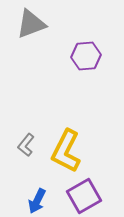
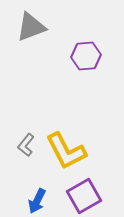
gray triangle: moved 3 px down
yellow L-shape: rotated 54 degrees counterclockwise
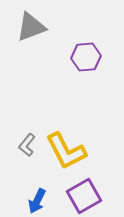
purple hexagon: moved 1 px down
gray L-shape: moved 1 px right
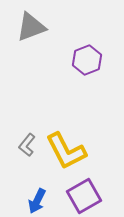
purple hexagon: moved 1 px right, 3 px down; rotated 16 degrees counterclockwise
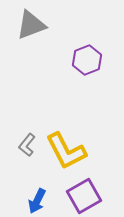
gray triangle: moved 2 px up
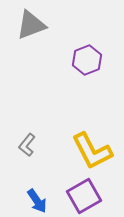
yellow L-shape: moved 26 px right
blue arrow: rotated 60 degrees counterclockwise
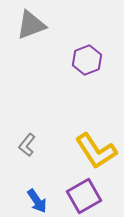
yellow L-shape: moved 4 px right; rotated 6 degrees counterclockwise
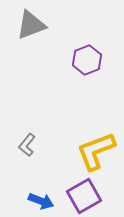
yellow L-shape: rotated 102 degrees clockwise
blue arrow: moved 4 px right; rotated 35 degrees counterclockwise
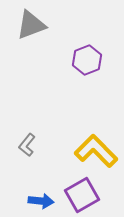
yellow L-shape: rotated 66 degrees clockwise
purple square: moved 2 px left, 1 px up
blue arrow: rotated 15 degrees counterclockwise
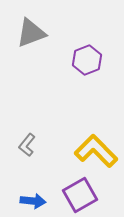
gray triangle: moved 8 px down
purple square: moved 2 px left
blue arrow: moved 8 px left
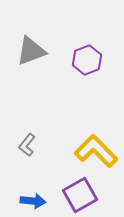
gray triangle: moved 18 px down
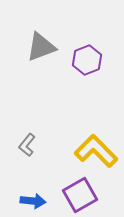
gray triangle: moved 10 px right, 4 px up
